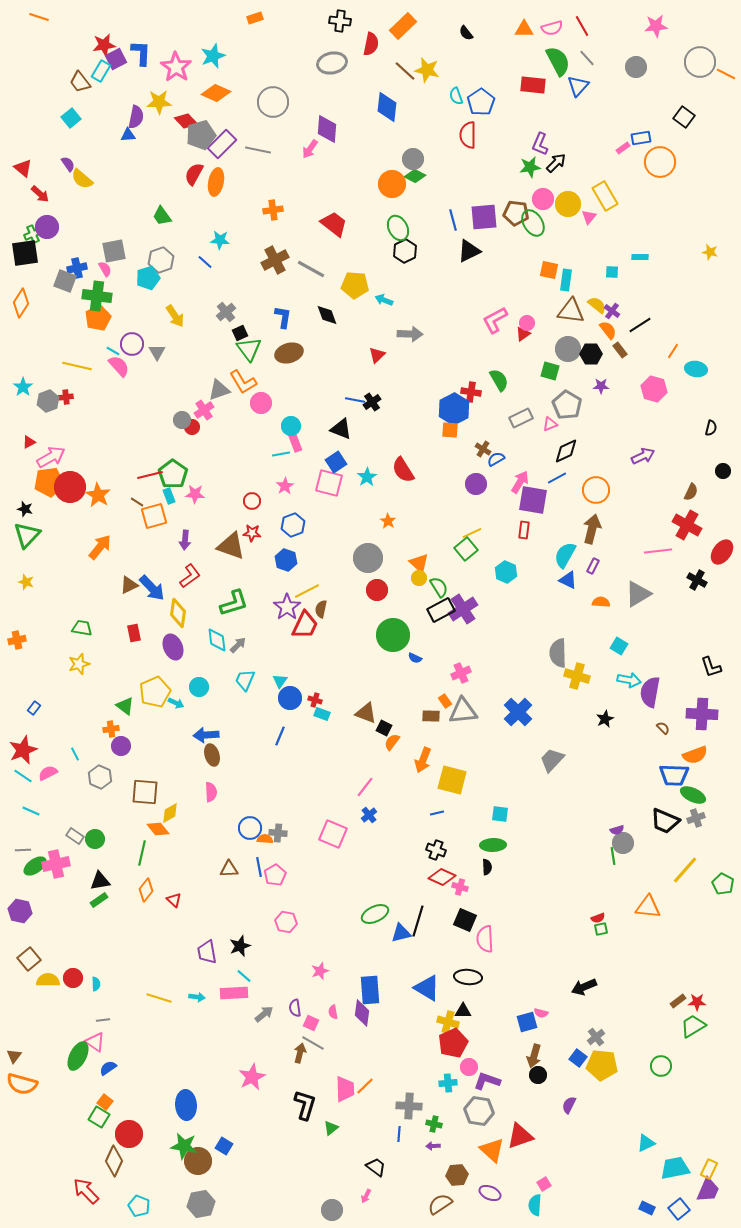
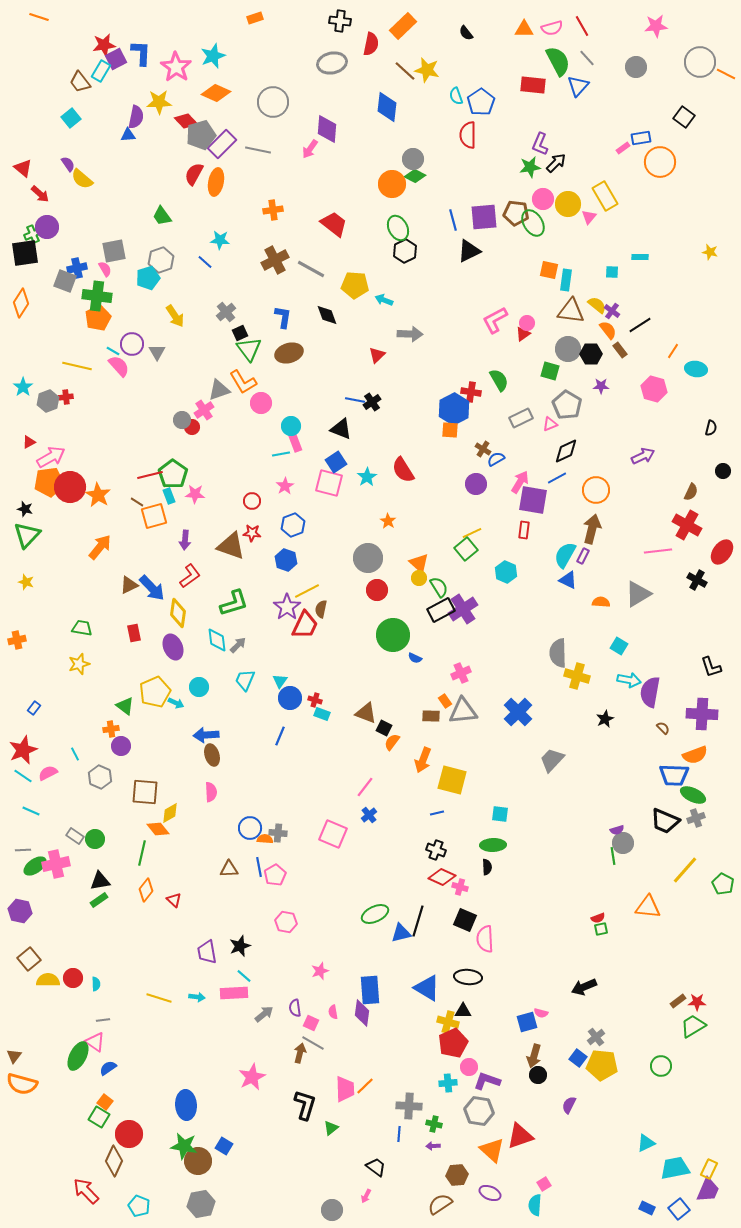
purple rectangle at (593, 566): moved 10 px left, 10 px up
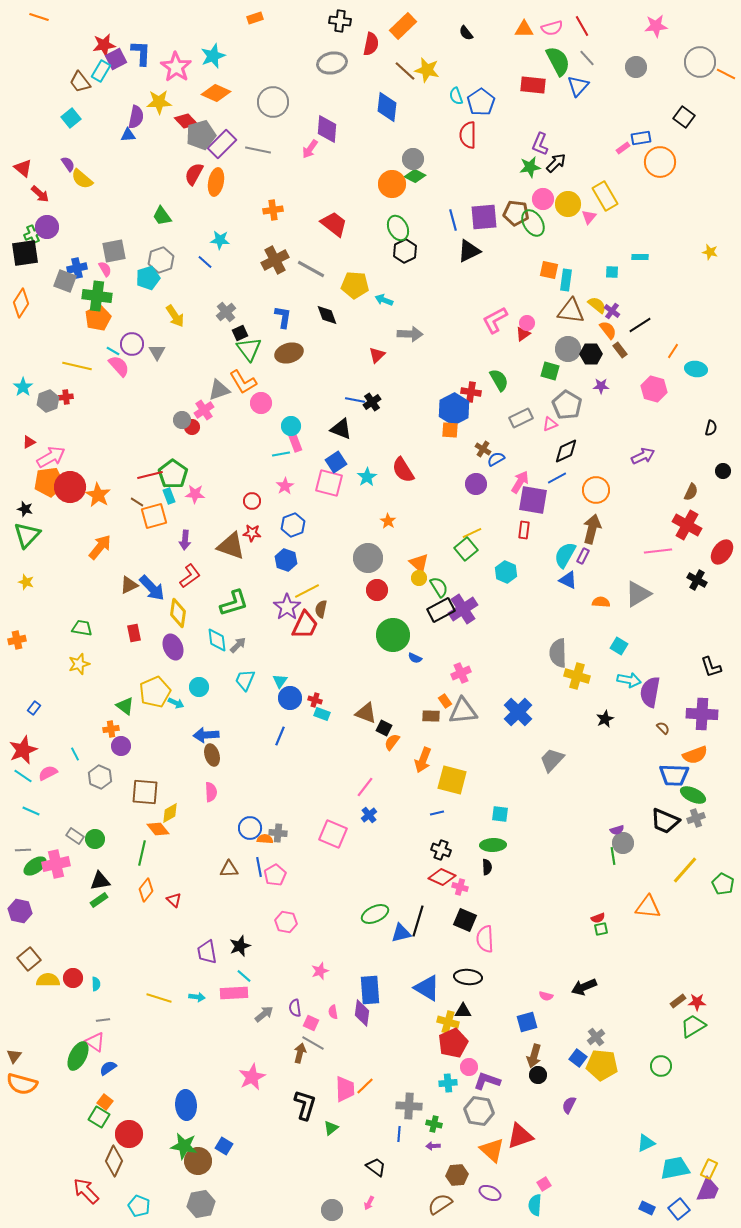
black cross at (436, 850): moved 5 px right
pink semicircle at (541, 1013): moved 5 px right, 17 px up
pink arrow at (366, 1196): moved 3 px right, 7 px down
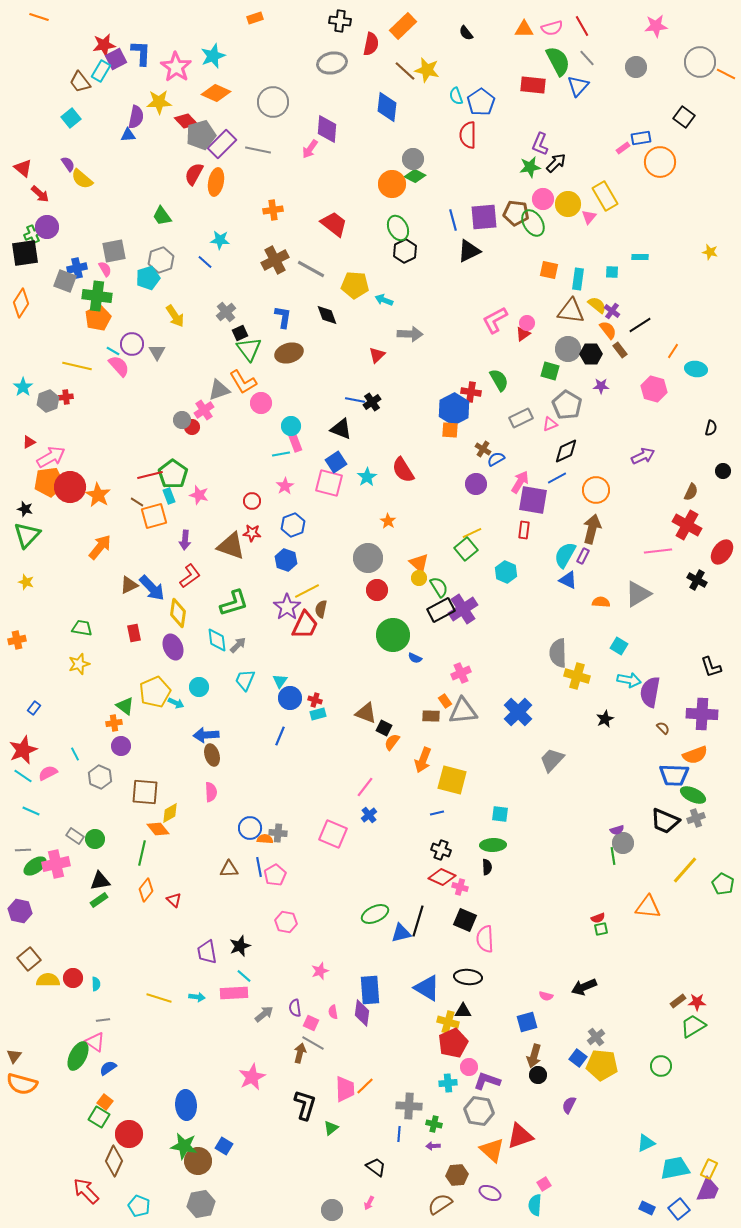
cyan rectangle at (566, 280): moved 12 px right, 1 px up
pink star at (195, 494): moved 4 px right, 1 px down; rotated 12 degrees clockwise
cyan rectangle at (322, 714): moved 4 px left; rotated 35 degrees counterclockwise
orange cross at (111, 729): moved 3 px right, 6 px up
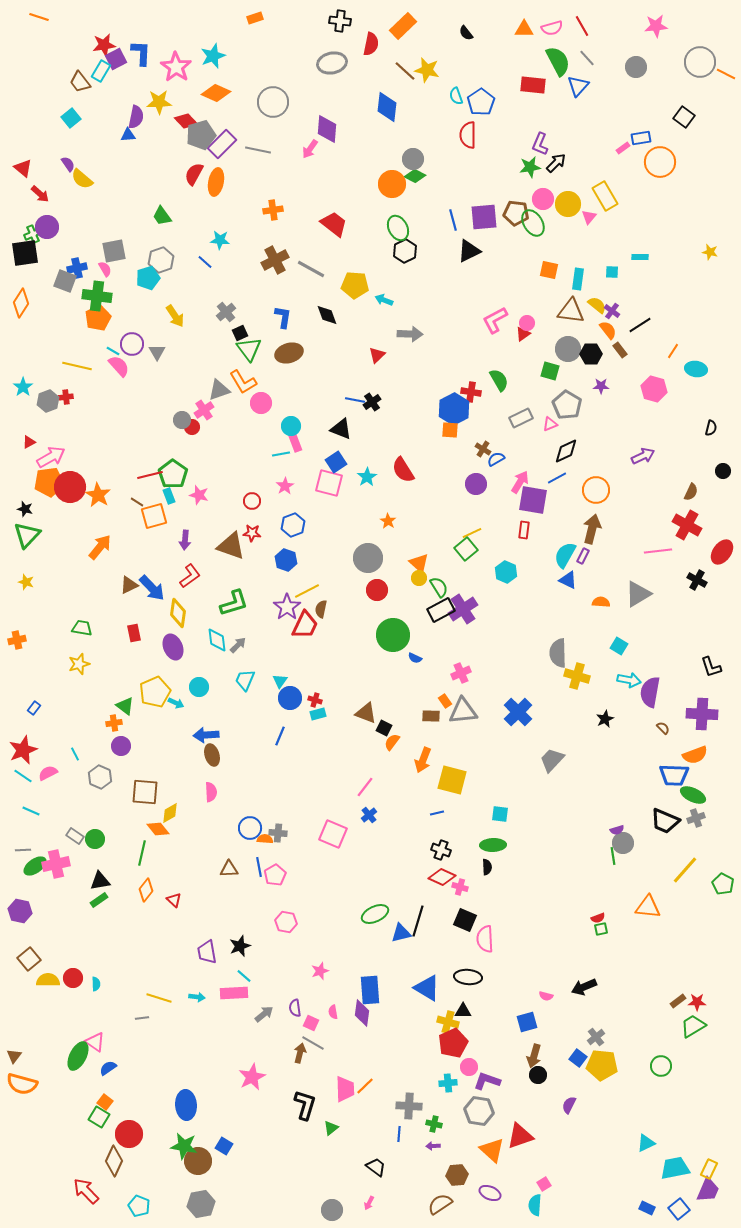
gray line at (103, 1020): moved 39 px right, 2 px up
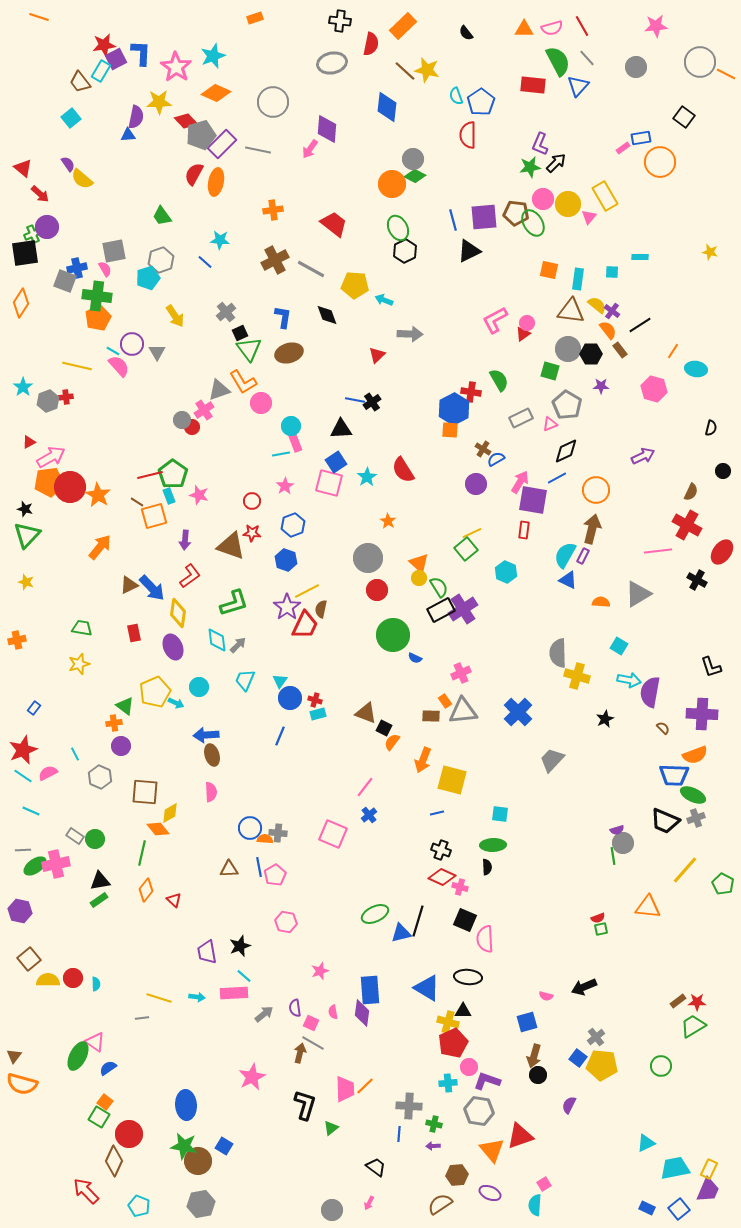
black triangle at (341, 429): rotated 25 degrees counterclockwise
orange triangle at (492, 1150): rotated 8 degrees clockwise
